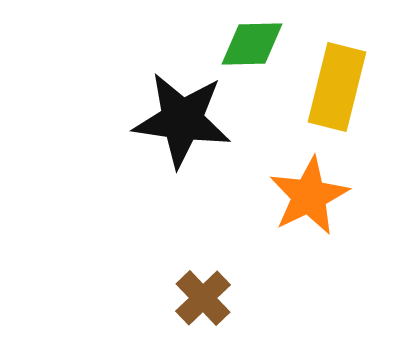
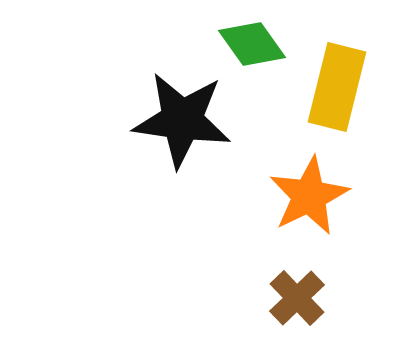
green diamond: rotated 56 degrees clockwise
brown cross: moved 94 px right
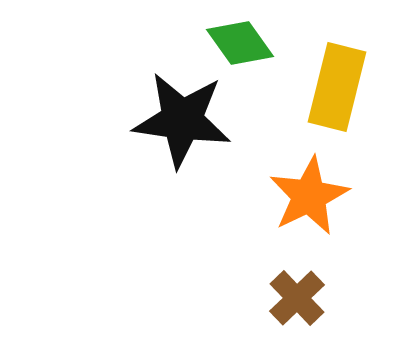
green diamond: moved 12 px left, 1 px up
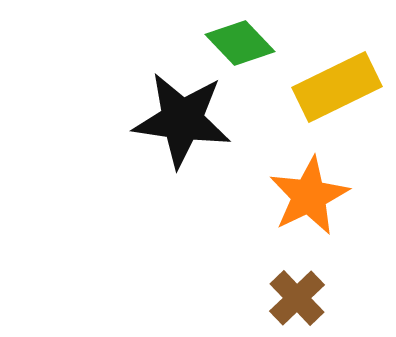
green diamond: rotated 8 degrees counterclockwise
yellow rectangle: rotated 50 degrees clockwise
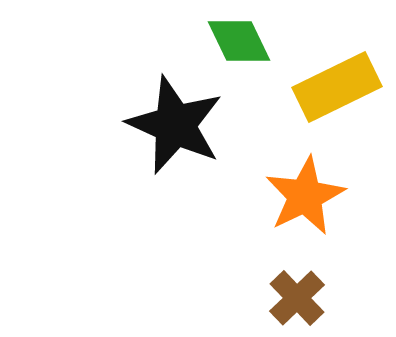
green diamond: moved 1 px left, 2 px up; rotated 18 degrees clockwise
black star: moved 7 px left, 5 px down; rotated 16 degrees clockwise
orange star: moved 4 px left
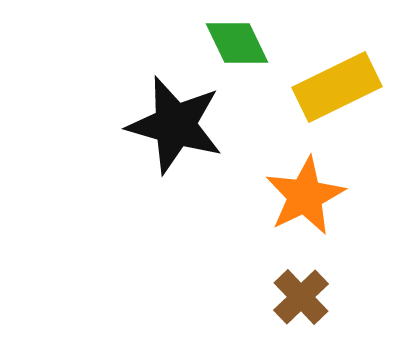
green diamond: moved 2 px left, 2 px down
black star: rotated 8 degrees counterclockwise
brown cross: moved 4 px right, 1 px up
